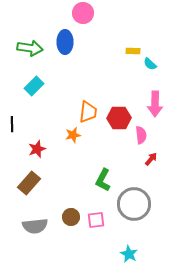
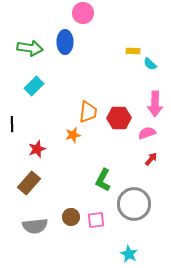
pink semicircle: moved 6 px right, 2 px up; rotated 102 degrees counterclockwise
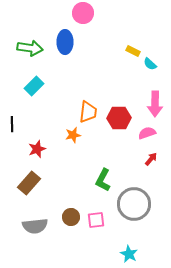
yellow rectangle: rotated 24 degrees clockwise
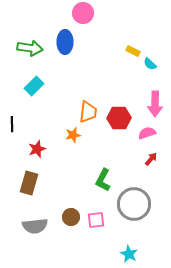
brown rectangle: rotated 25 degrees counterclockwise
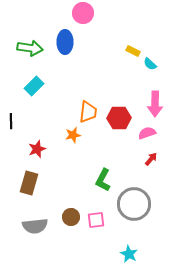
black line: moved 1 px left, 3 px up
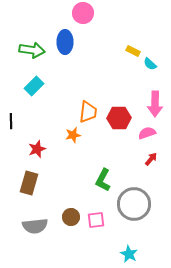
green arrow: moved 2 px right, 2 px down
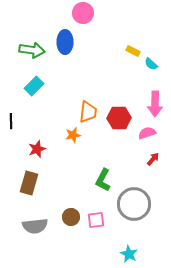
cyan semicircle: moved 1 px right
red arrow: moved 2 px right
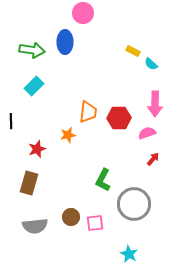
orange star: moved 5 px left
pink square: moved 1 px left, 3 px down
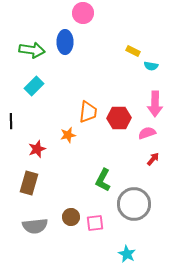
cyan semicircle: moved 2 px down; rotated 32 degrees counterclockwise
cyan star: moved 2 px left
